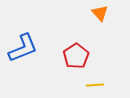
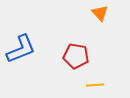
blue L-shape: moved 2 px left, 1 px down
red pentagon: rotated 30 degrees counterclockwise
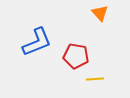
blue L-shape: moved 16 px right, 7 px up
yellow line: moved 6 px up
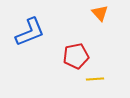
blue L-shape: moved 7 px left, 10 px up
red pentagon: rotated 20 degrees counterclockwise
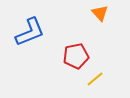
yellow line: rotated 36 degrees counterclockwise
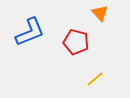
red pentagon: moved 14 px up; rotated 25 degrees clockwise
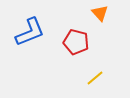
yellow line: moved 1 px up
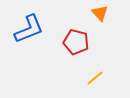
blue L-shape: moved 1 px left, 3 px up
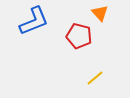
blue L-shape: moved 5 px right, 8 px up
red pentagon: moved 3 px right, 6 px up
